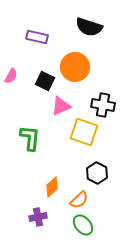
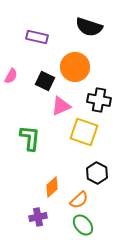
black cross: moved 4 px left, 5 px up
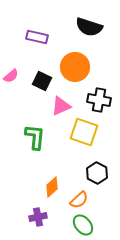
pink semicircle: rotated 21 degrees clockwise
black square: moved 3 px left
green L-shape: moved 5 px right, 1 px up
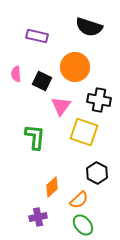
purple rectangle: moved 1 px up
pink semicircle: moved 5 px right, 2 px up; rotated 126 degrees clockwise
pink triangle: rotated 30 degrees counterclockwise
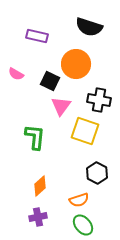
orange circle: moved 1 px right, 3 px up
pink semicircle: rotated 56 degrees counterclockwise
black square: moved 8 px right
yellow square: moved 1 px right, 1 px up
orange diamond: moved 12 px left, 1 px up
orange semicircle: rotated 24 degrees clockwise
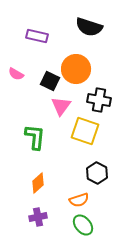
orange circle: moved 5 px down
orange diamond: moved 2 px left, 3 px up
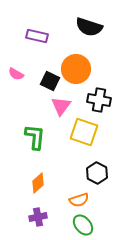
yellow square: moved 1 px left, 1 px down
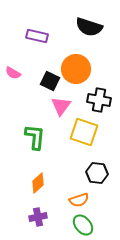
pink semicircle: moved 3 px left, 1 px up
black hexagon: rotated 20 degrees counterclockwise
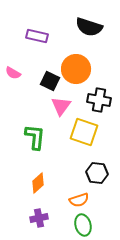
purple cross: moved 1 px right, 1 px down
green ellipse: rotated 25 degrees clockwise
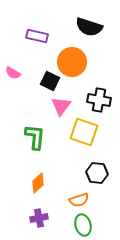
orange circle: moved 4 px left, 7 px up
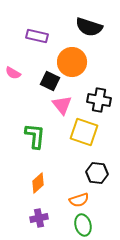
pink triangle: moved 1 px right, 1 px up; rotated 15 degrees counterclockwise
green L-shape: moved 1 px up
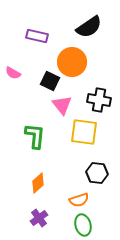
black semicircle: rotated 52 degrees counterclockwise
yellow square: rotated 12 degrees counterclockwise
purple cross: rotated 24 degrees counterclockwise
